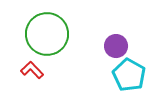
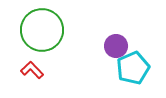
green circle: moved 5 px left, 4 px up
cyan pentagon: moved 4 px right, 7 px up; rotated 20 degrees clockwise
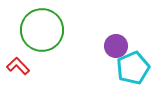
red L-shape: moved 14 px left, 4 px up
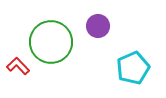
green circle: moved 9 px right, 12 px down
purple circle: moved 18 px left, 20 px up
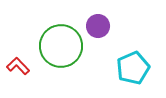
green circle: moved 10 px right, 4 px down
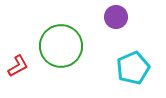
purple circle: moved 18 px right, 9 px up
red L-shape: rotated 105 degrees clockwise
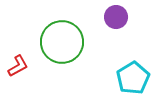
green circle: moved 1 px right, 4 px up
cyan pentagon: moved 10 px down; rotated 8 degrees counterclockwise
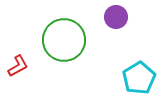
green circle: moved 2 px right, 2 px up
cyan pentagon: moved 6 px right
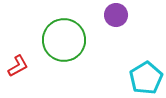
purple circle: moved 2 px up
cyan pentagon: moved 7 px right
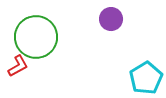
purple circle: moved 5 px left, 4 px down
green circle: moved 28 px left, 3 px up
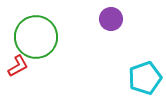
cyan pentagon: moved 1 px left; rotated 12 degrees clockwise
